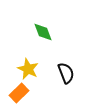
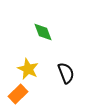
orange rectangle: moved 1 px left, 1 px down
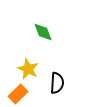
black semicircle: moved 9 px left, 10 px down; rotated 25 degrees clockwise
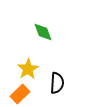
yellow star: rotated 15 degrees clockwise
orange rectangle: moved 2 px right
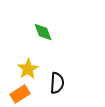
orange rectangle: rotated 12 degrees clockwise
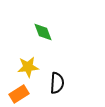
yellow star: moved 2 px up; rotated 25 degrees clockwise
orange rectangle: moved 1 px left
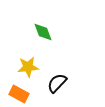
black semicircle: rotated 140 degrees counterclockwise
orange rectangle: rotated 60 degrees clockwise
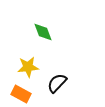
orange rectangle: moved 2 px right
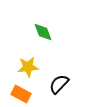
black semicircle: moved 2 px right, 1 px down
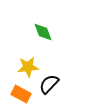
black semicircle: moved 10 px left
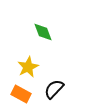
yellow star: rotated 20 degrees counterclockwise
black semicircle: moved 5 px right, 5 px down
